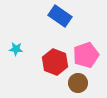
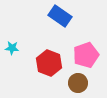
cyan star: moved 4 px left, 1 px up
red hexagon: moved 6 px left, 1 px down
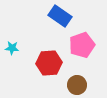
pink pentagon: moved 4 px left, 10 px up
red hexagon: rotated 25 degrees counterclockwise
brown circle: moved 1 px left, 2 px down
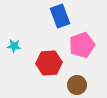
blue rectangle: rotated 35 degrees clockwise
cyan star: moved 2 px right, 2 px up
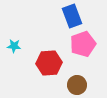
blue rectangle: moved 12 px right
pink pentagon: moved 1 px right, 1 px up
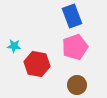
pink pentagon: moved 8 px left, 3 px down
red hexagon: moved 12 px left, 1 px down; rotated 15 degrees clockwise
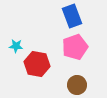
cyan star: moved 2 px right
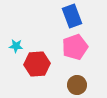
red hexagon: rotated 15 degrees counterclockwise
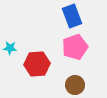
cyan star: moved 6 px left, 2 px down
brown circle: moved 2 px left
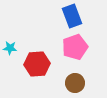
brown circle: moved 2 px up
